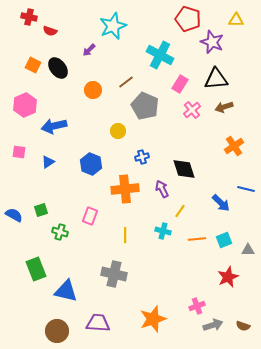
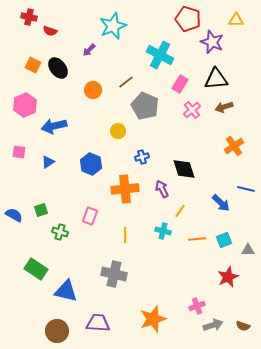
green rectangle at (36, 269): rotated 35 degrees counterclockwise
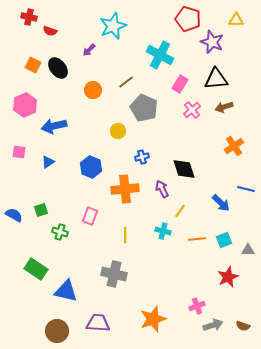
gray pentagon at (145, 106): moved 1 px left, 2 px down
blue hexagon at (91, 164): moved 3 px down
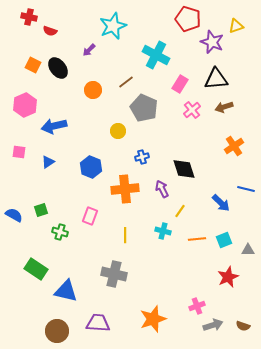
yellow triangle at (236, 20): moved 6 px down; rotated 21 degrees counterclockwise
cyan cross at (160, 55): moved 4 px left
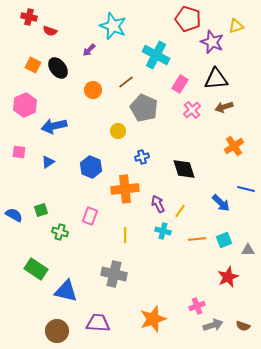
cyan star at (113, 26): rotated 28 degrees counterclockwise
purple arrow at (162, 189): moved 4 px left, 15 px down
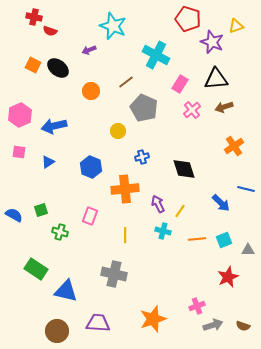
red cross at (29, 17): moved 5 px right
purple arrow at (89, 50): rotated 24 degrees clockwise
black ellipse at (58, 68): rotated 15 degrees counterclockwise
orange circle at (93, 90): moved 2 px left, 1 px down
pink hexagon at (25, 105): moved 5 px left, 10 px down
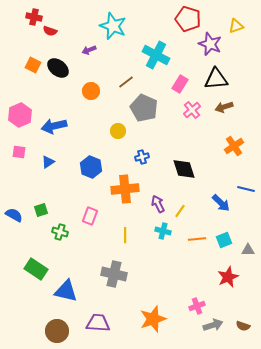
purple star at (212, 42): moved 2 px left, 2 px down
